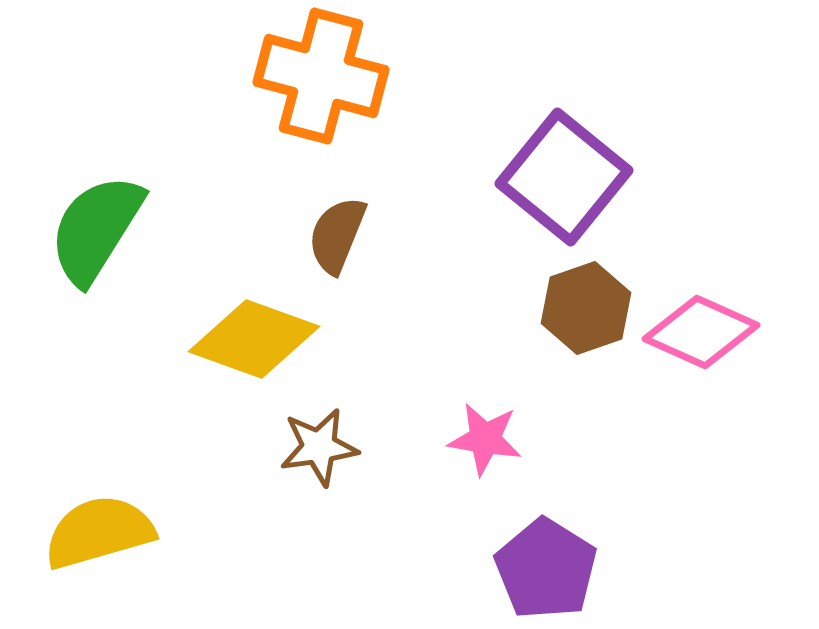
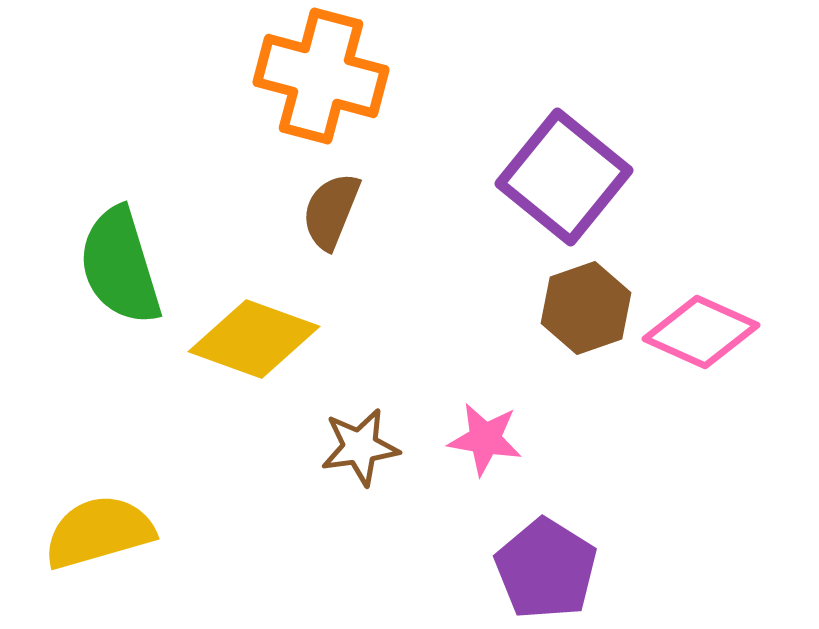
green semicircle: moved 24 px right, 37 px down; rotated 49 degrees counterclockwise
brown semicircle: moved 6 px left, 24 px up
brown star: moved 41 px right
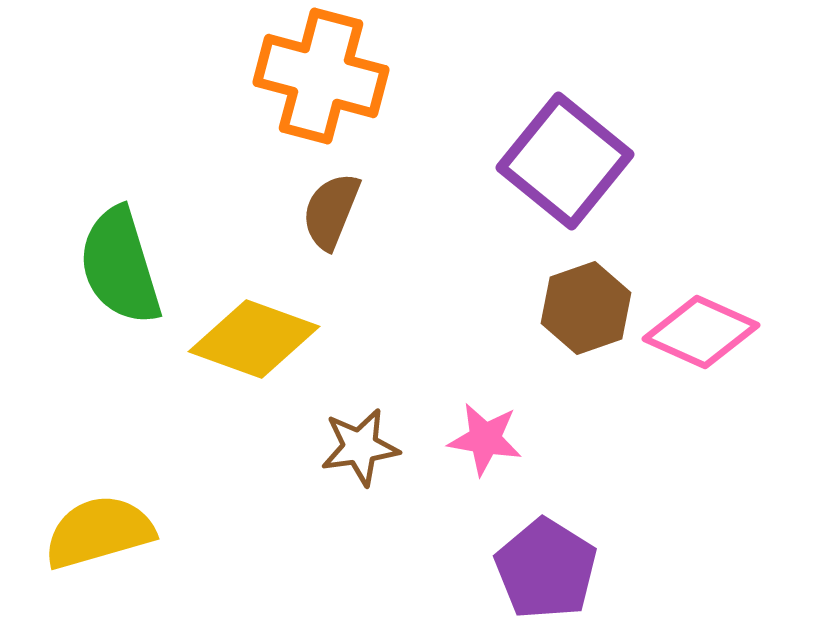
purple square: moved 1 px right, 16 px up
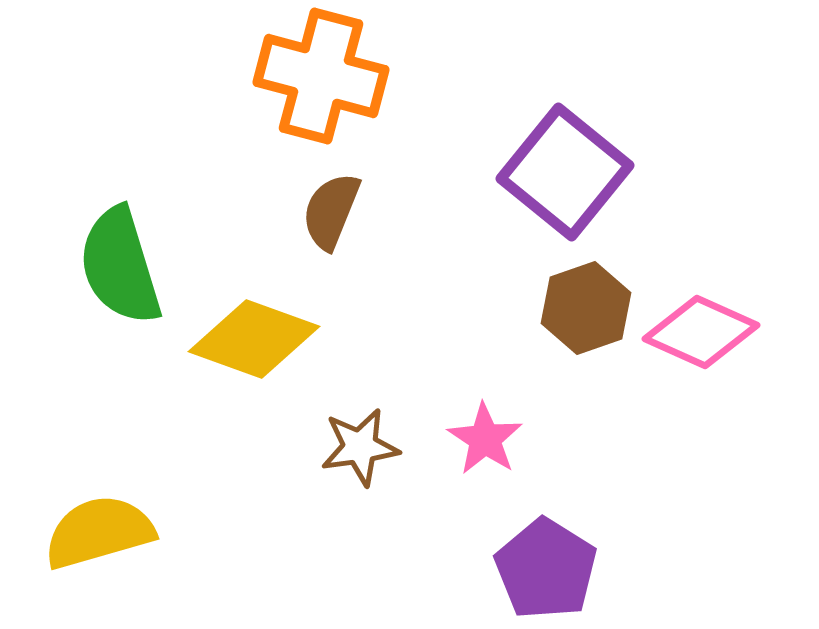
purple square: moved 11 px down
pink star: rotated 24 degrees clockwise
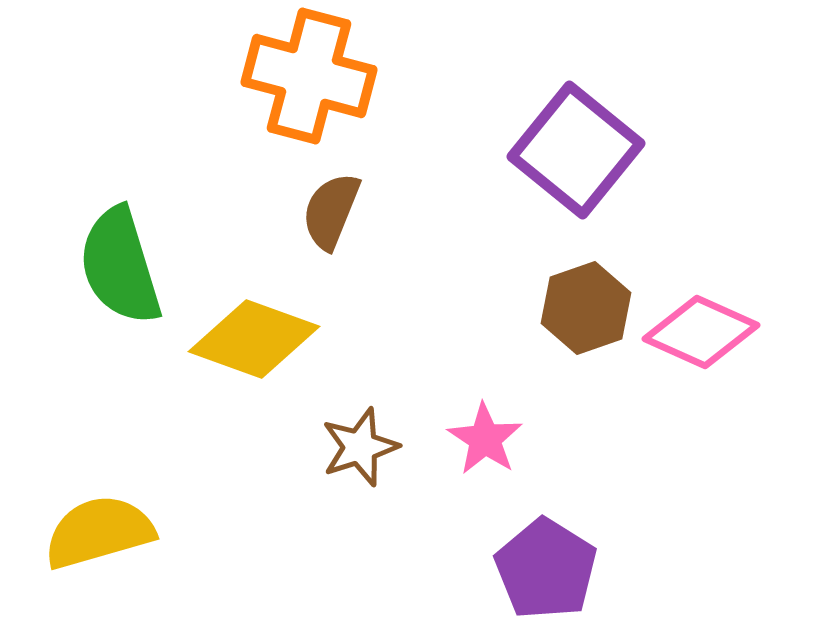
orange cross: moved 12 px left
purple square: moved 11 px right, 22 px up
brown star: rotated 10 degrees counterclockwise
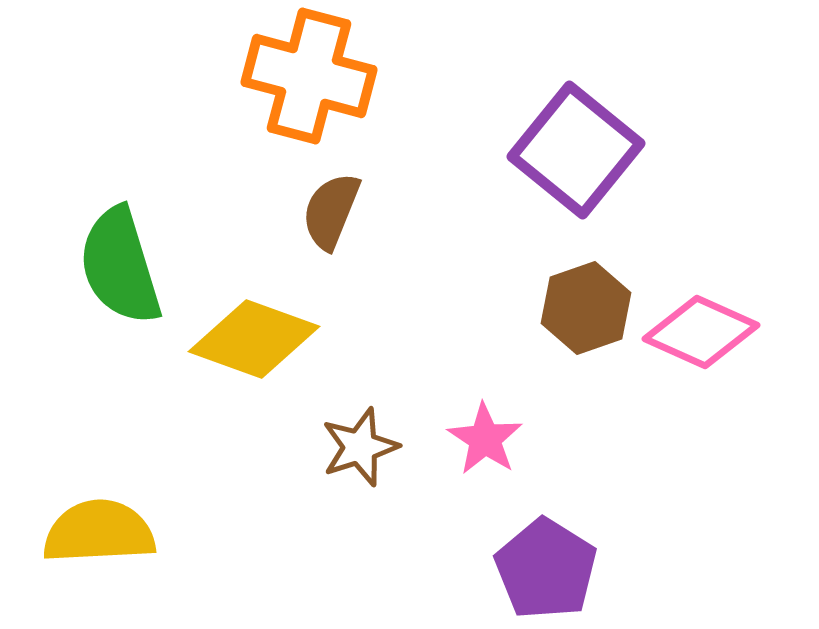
yellow semicircle: rotated 13 degrees clockwise
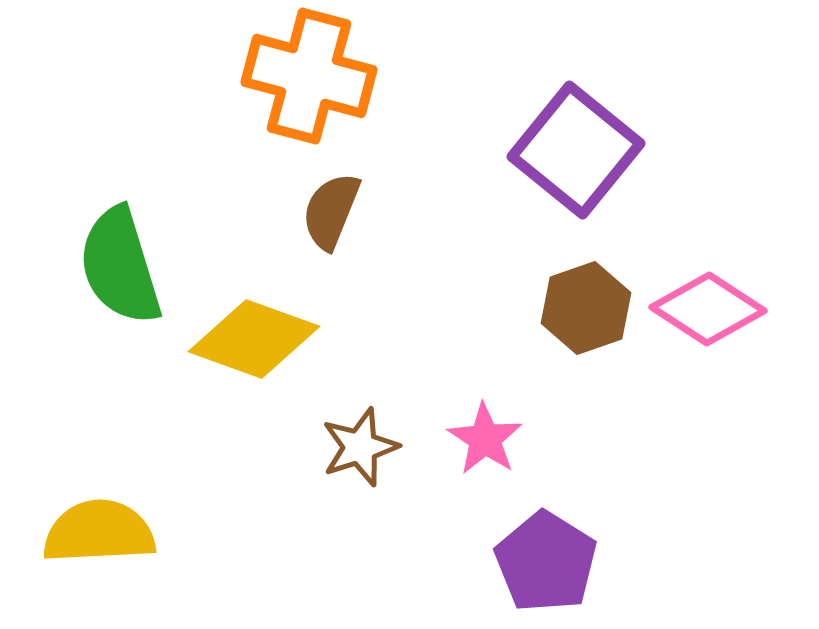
pink diamond: moved 7 px right, 23 px up; rotated 9 degrees clockwise
purple pentagon: moved 7 px up
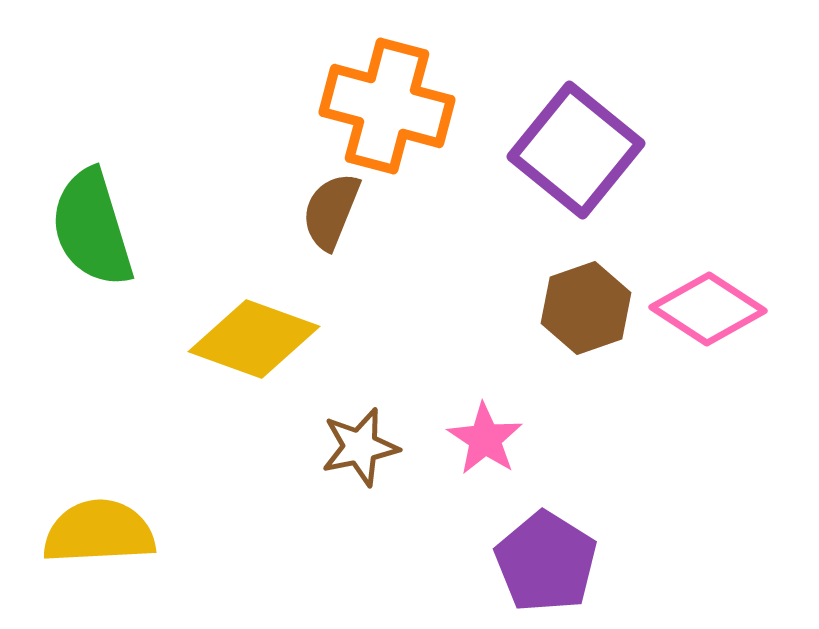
orange cross: moved 78 px right, 30 px down
green semicircle: moved 28 px left, 38 px up
brown star: rotated 6 degrees clockwise
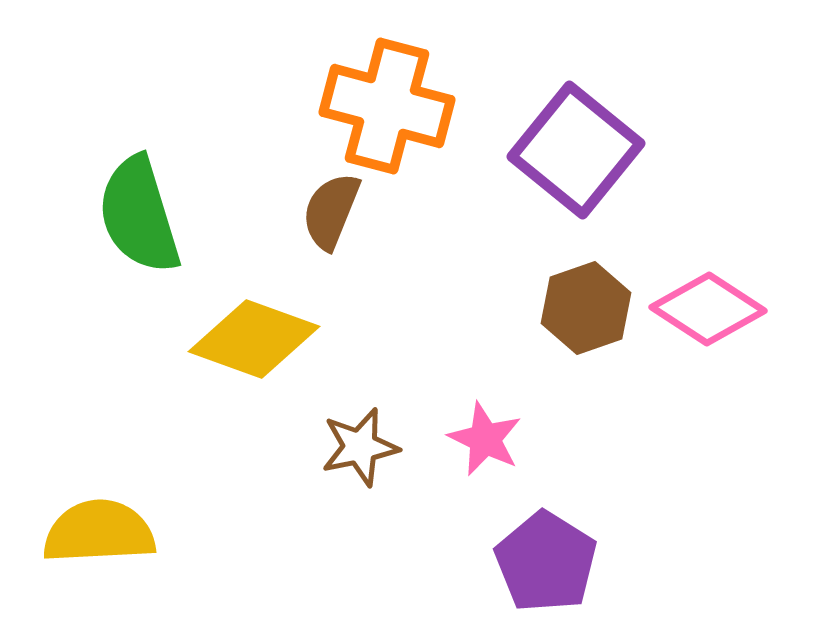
green semicircle: moved 47 px right, 13 px up
pink star: rotated 8 degrees counterclockwise
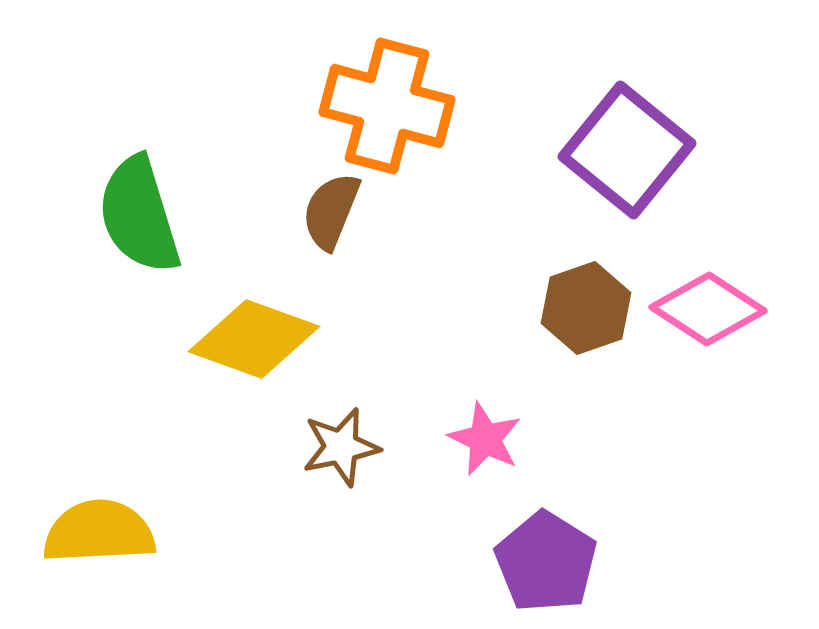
purple square: moved 51 px right
brown star: moved 19 px left
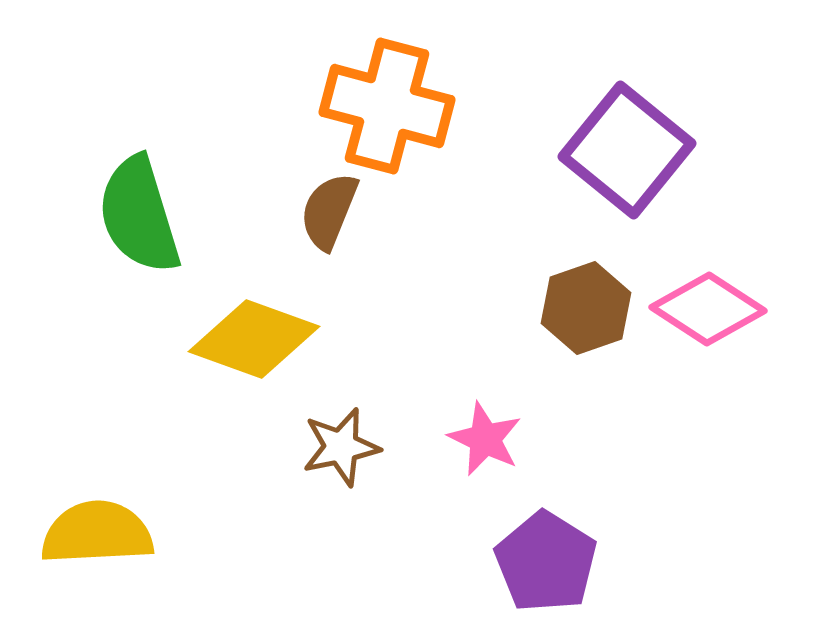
brown semicircle: moved 2 px left
yellow semicircle: moved 2 px left, 1 px down
